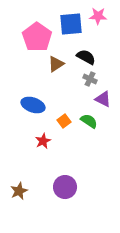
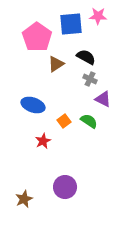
brown star: moved 5 px right, 8 px down
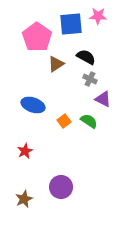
red star: moved 18 px left, 10 px down
purple circle: moved 4 px left
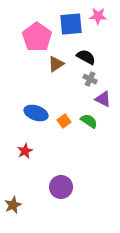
blue ellipse: moved 3 px right, 8 px down
brown star: moved 11 px left, 6 px down
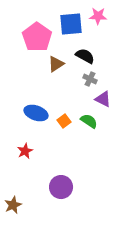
black semicircle: moved 1 px left, 1 px up
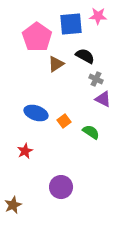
gray cross: moved 6 px right
green semicircle: moved 2 px right, 11 px down
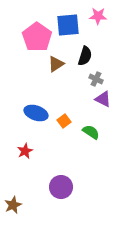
blue square: moved 3 px left, 1 px down
black semicircle: rotated 78 degrees clockwise
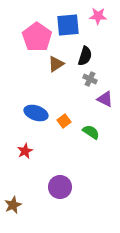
gray cross: moved 6 px left
purple triangle: moved 2 px right
purple circle: moved 1 px left
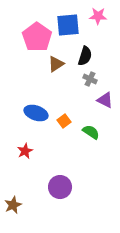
purple triangle: moved 1 px down
